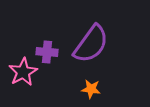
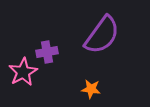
purple semicircle: moved 11 px right, 9 px up
purple cross: rotated 15 degrees counterclockwise
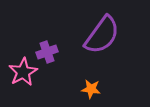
purple cross: rotated 10 degrees counterclockwise
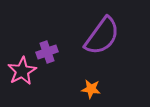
purple semicircle: moved 1 px down
pink star: moved 1 px left, 1 px up
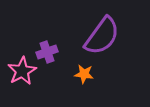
orange star: moved 7 px left, 15 px up
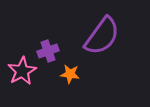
purple cross: moved 1 px right, 1 px up
orange star: moved 14 px left
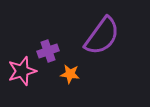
pink star: rotated 12 degrees clockwise
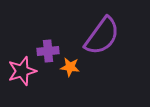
purple cross: rotated 15 degrees clockwise
orange star: moved 7 px up
